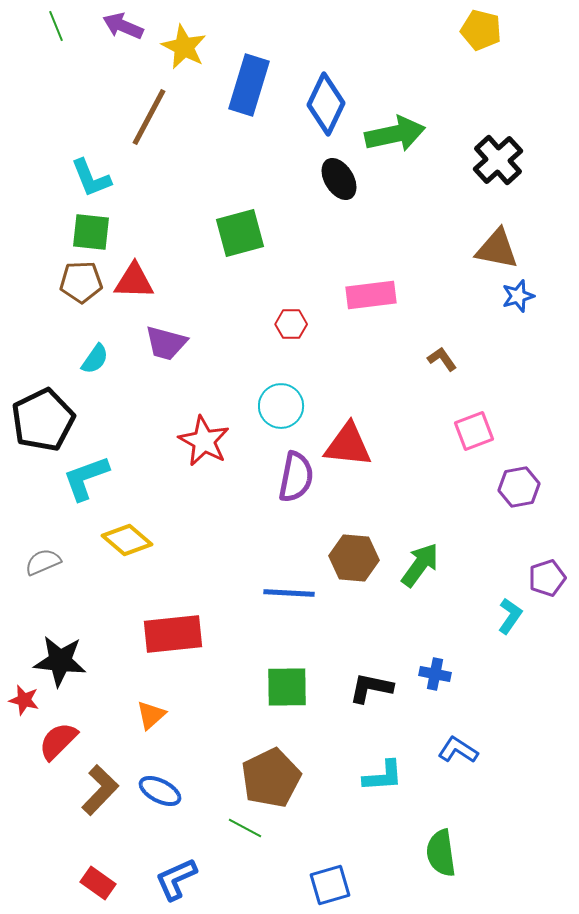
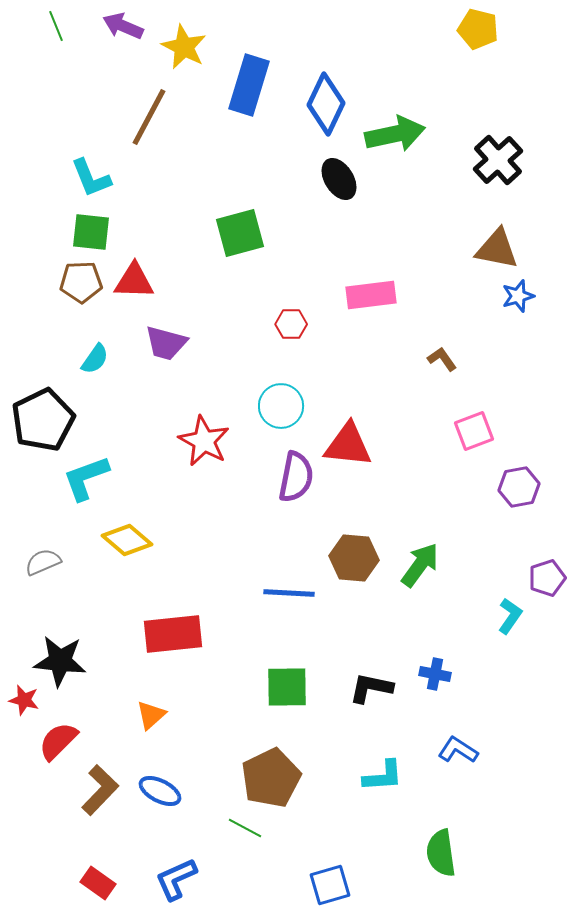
yellow pentagon at (481, 30): moved 3 px left, 1 px up
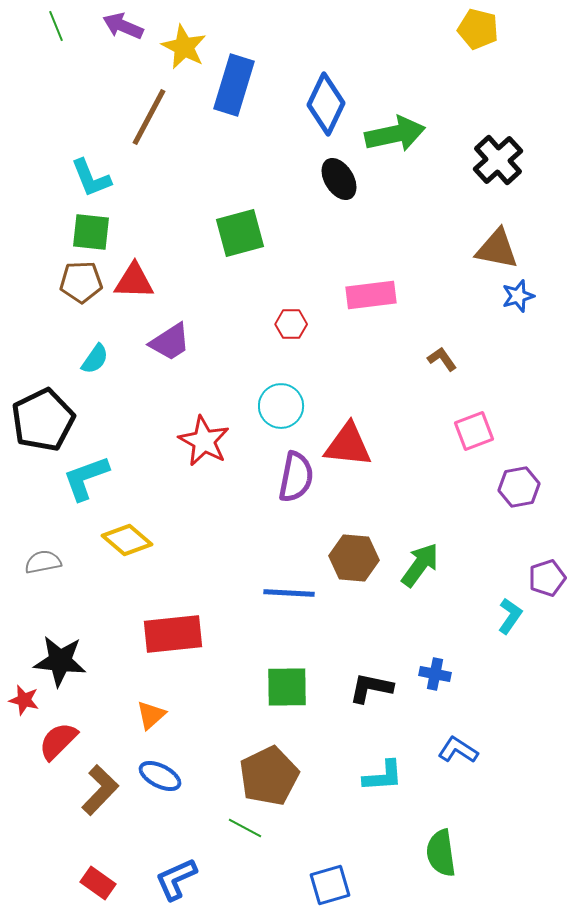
blue rectangle at (249, 85): moved 15 px left
purple trapezoid at (166, 343): moved 4 px right, 1 px up; rotated 48 degrees counterclockwise
gray semicircle at (43, 562): rotated 12 degrees clockwise
brown pentagon at (271, 778): moved 2 px left, 2 px up
blue ellipse at (160, 791): moved 15 px up
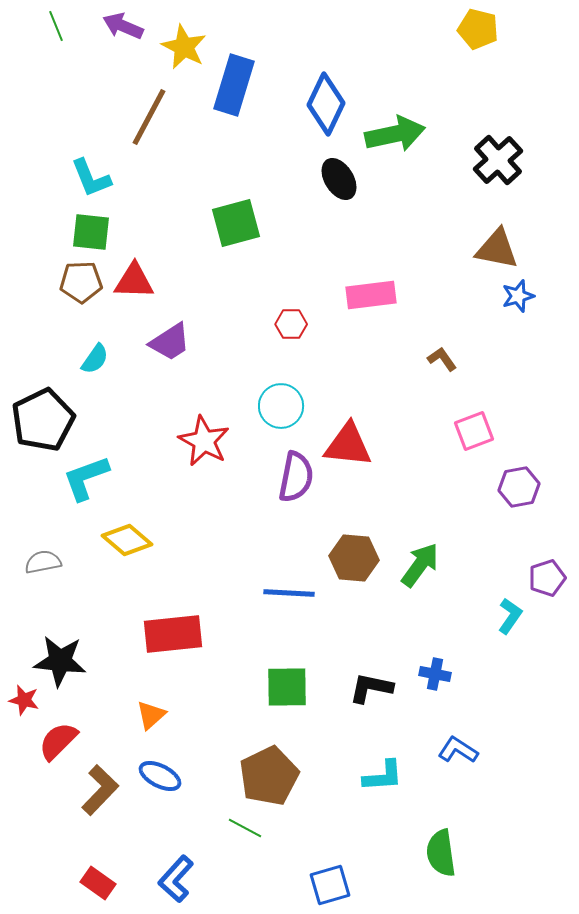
green square at (240, 233): moved 4 px left, 10 px up
blue L-shape at (176, 879): rotated 24 degrees counterclockwise
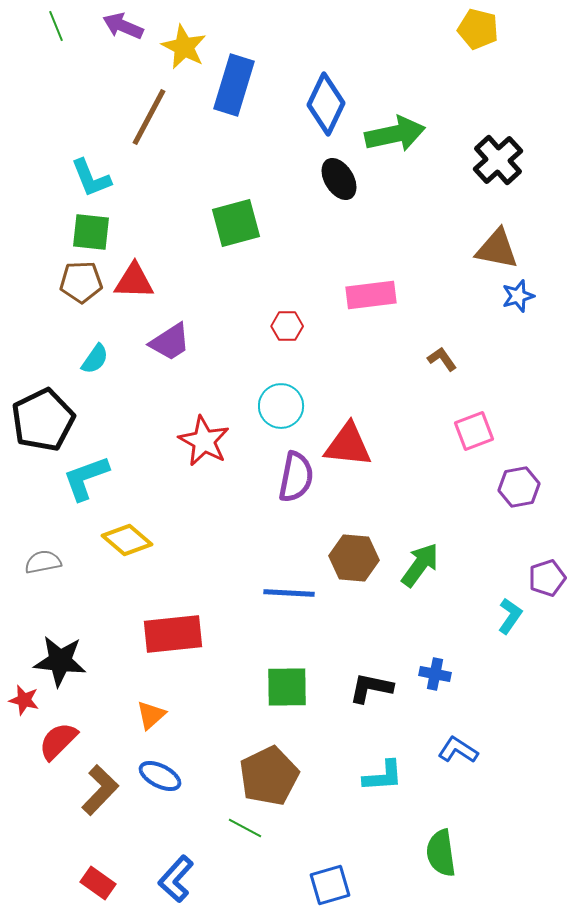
red hexagon at (291, 324): moved 4 px left, 2 px down
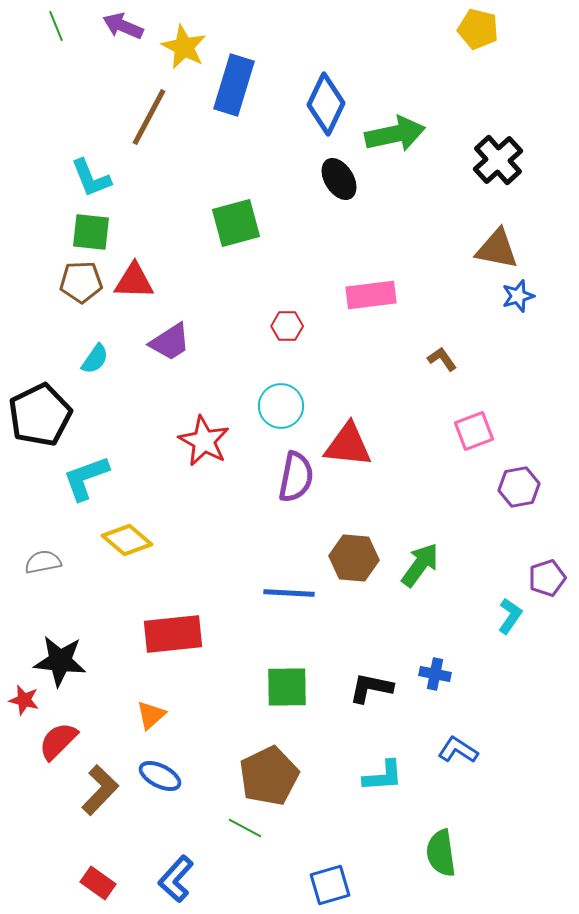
black pentagon at (43, 420): moved 3 px left, 5 px up
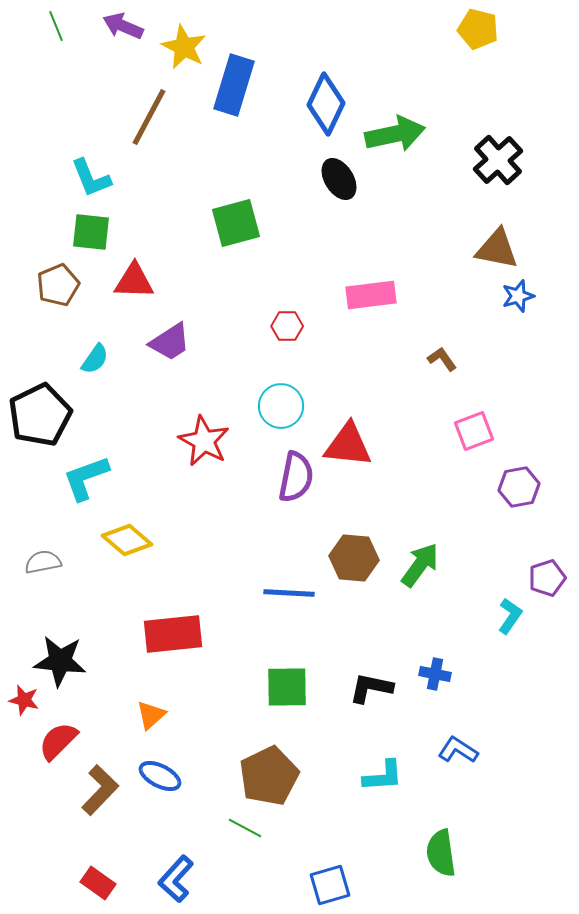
brown pentagon at (81, 282): moved 23 px left, 3 px down; rotated 21 degrees counterclockwise
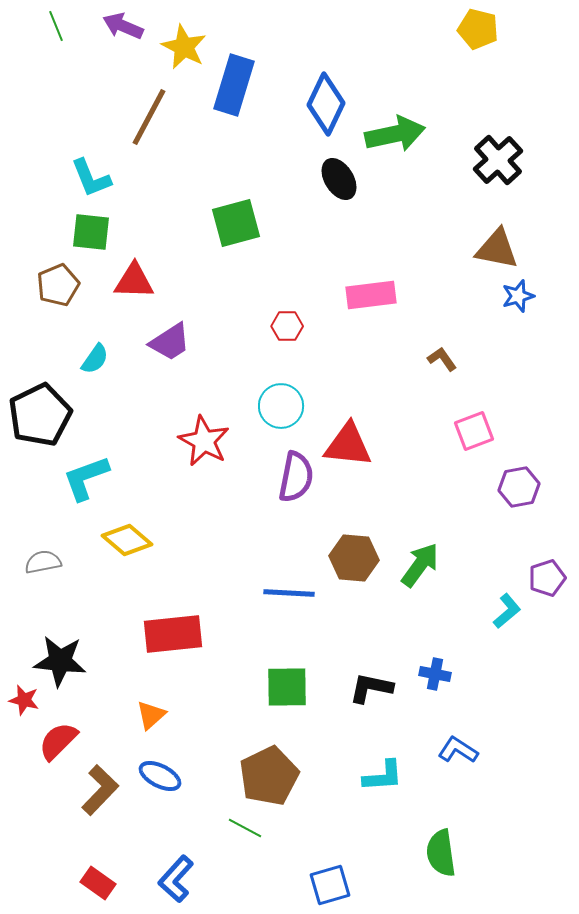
cyan L-shape at (510, 616): moved 3 px left, 5 px up; rotated 15 degrees clockwise
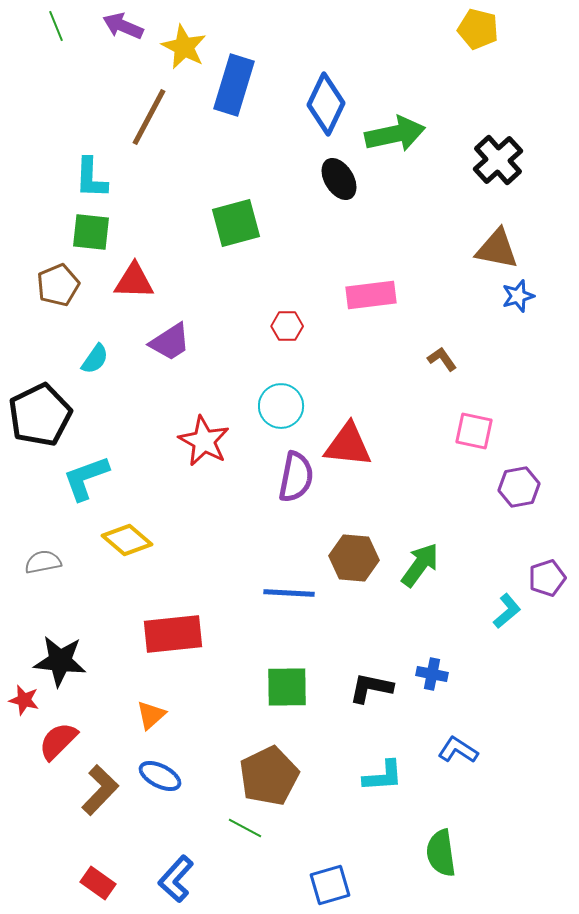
cyan L-shape at (91, 178): rotated 24 degrees clockwise
pink square at (474, 431): rotated 33 degrees clockwise
blue cross at (435, 674): moved 3 px left
